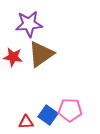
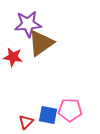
purple star: moved 1 px left
brown triangle: moved 11 px up
blue square: rotated 24 degrees counterclockwise
red triangle: rotated 42 degrees counterclockwise
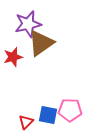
purple star: rotated 8 degrees counterclockwise
red star: rotated 24 degrees counterclockwise
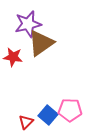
red star: rotated 24 degrees clockwise
blue square: rotated 30 degrees clockwise
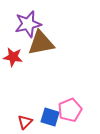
brown triangle: rotated 24 degrees clockwise
pink pentagon: rotated 25 degrees counterclockwise
blue square: moved 2 px right, 2 px down; rotated 24 degrees counterclockwise
red triangle: moved 1 px left
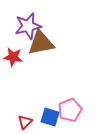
purple star: moved 2 px down
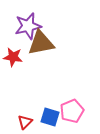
pink pentagon: moved 2 px right, 1 px down
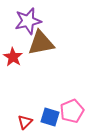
purple star: moved 5 px up
red star: rotated 24 degrees clockwise
